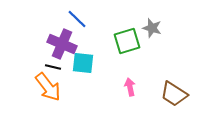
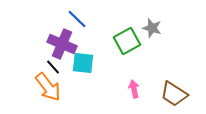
green square: rotated 12 degrees counterclockwise
black line: rotated 35 degrees clockwise
pink arrow: moved 4 px right, 2 px down
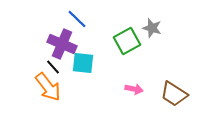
pink arrow: rotated 114 degrees clockwise
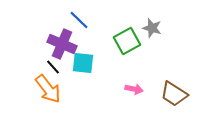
blue line: moved 2 px right, 1 px down
orange arrow: moved 2 px down
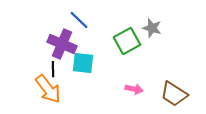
black line: moved 2 px down; rotated 42 degrees clockwise
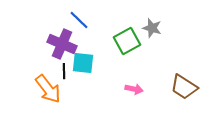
black line: moved 11 px right, 2 px down
brown trapezoid: moved 10 px right, 7 px up
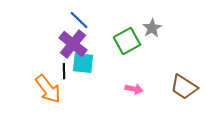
gray star: rotated 24 degrees clockwise
purple cross: moved 11 px right; rotated 16 degrees clockwise
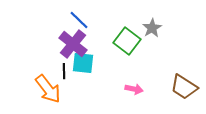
green square: rotated 24 degrees counterclockwise
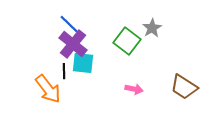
blue line: moved 10 px left, 4 px down
